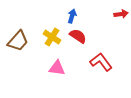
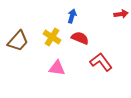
red semicircle: moved 2 px right, 2 px down; rotated 12 degrees counterclockwise
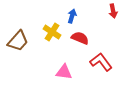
red arrow: moved 8 px left, 3 px up; rotated 88 degrees clockwise
yellow cross: moved 5 px up
pink triangle: moved 7 px right, 4 px down
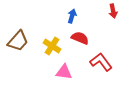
yellow cross: moved 14 px down
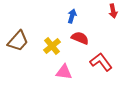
yellow cross: rotated 18 degrees clockwise
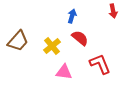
red semicircle: rotated 18 degrees clockwise
red L-shape: moved 1 px left, 2 px down; rotated 15 degrees clockwise
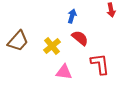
red arrow: moved 2 px left, 1 px up
red L-shape: rotated 15 degrees clockwise
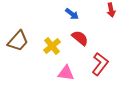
blue arrow: moved 2 px up; rotated 112 degrees clockwise
red L-shape: rotated 45 degrees clockwise
pink triangle: moved 2 px right, 1 px down
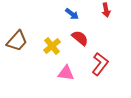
red arrow: moved 5 px left
brown trapezoid: moved 1 px left
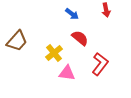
yellow cross: moved 2 px right, 7 px down
pink triangle: moved 1 px right
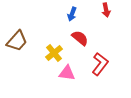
blue arrow: rotated 72 degrees clockwise
